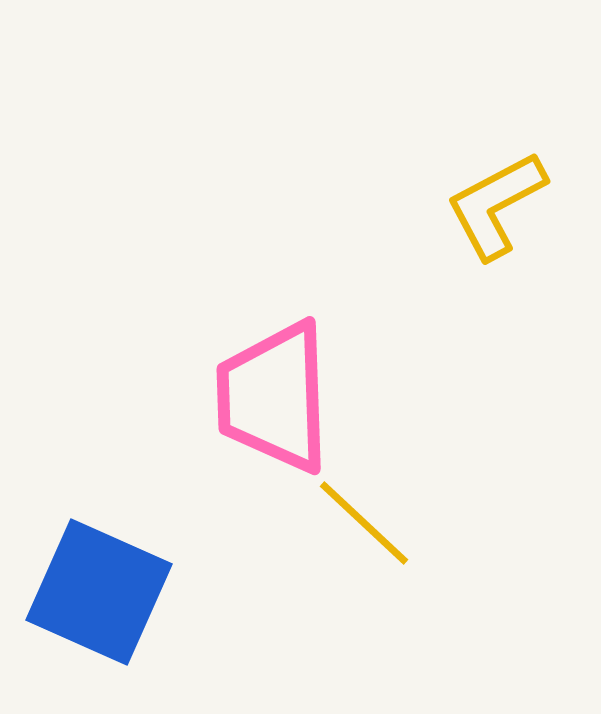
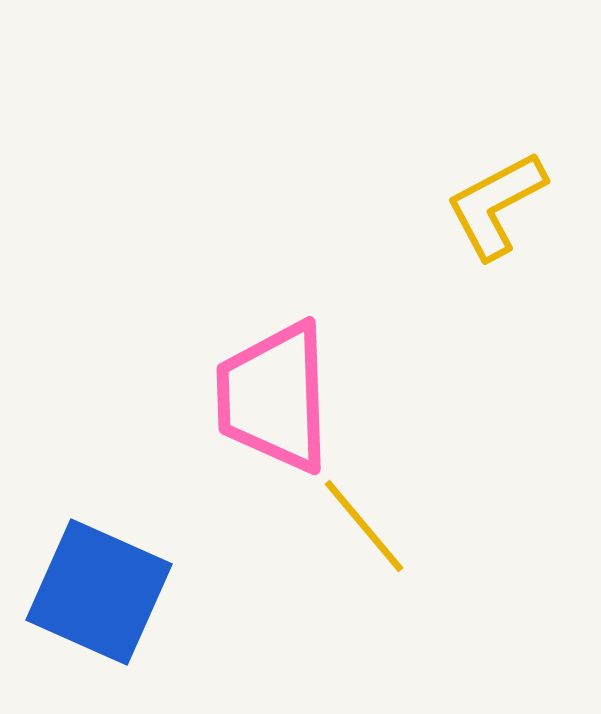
yellow line: moved 3 px down; rotated 7 degrees clockwise
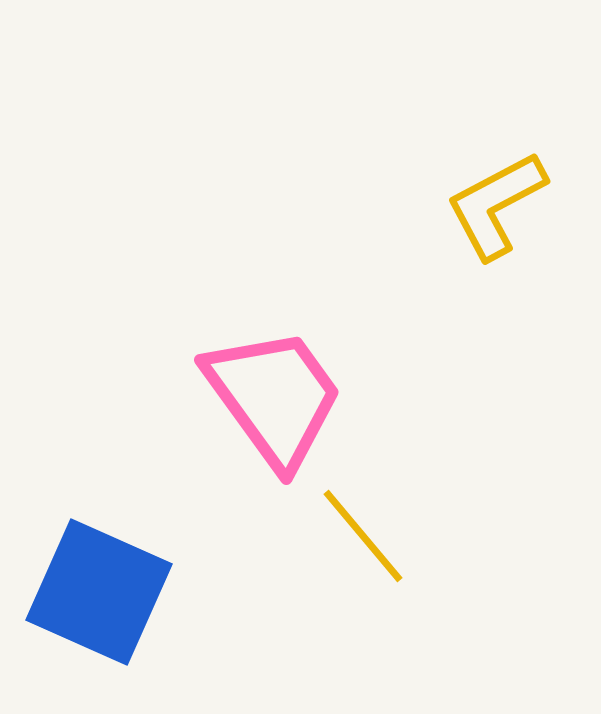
pink trapezoid: rotated 146 degrees clockwise
yellow line: moved 1 px left, 10 px down
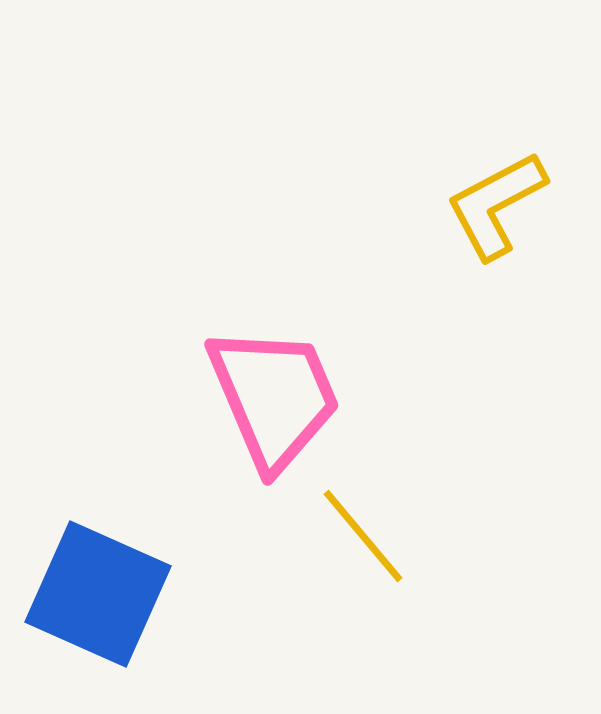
pink trapezoid: rotated 13 degrees clockwise
blue square: moved 1 px left, 2 px down
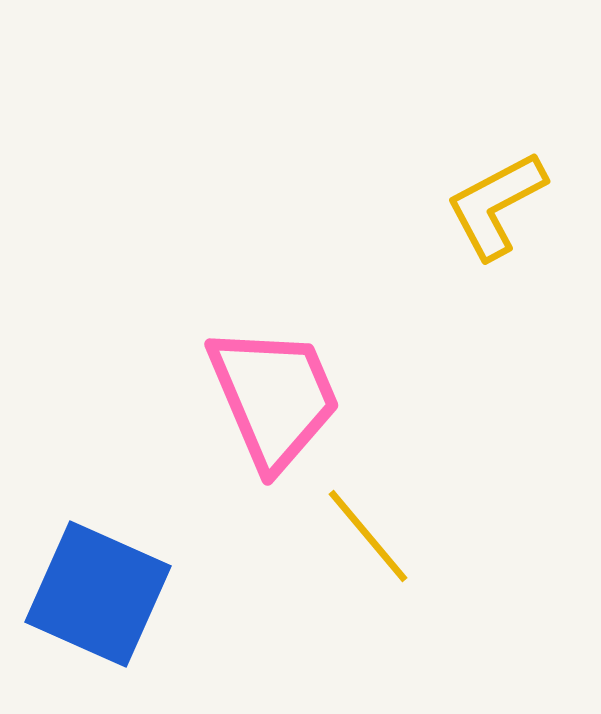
yellow line: moved 5 px right
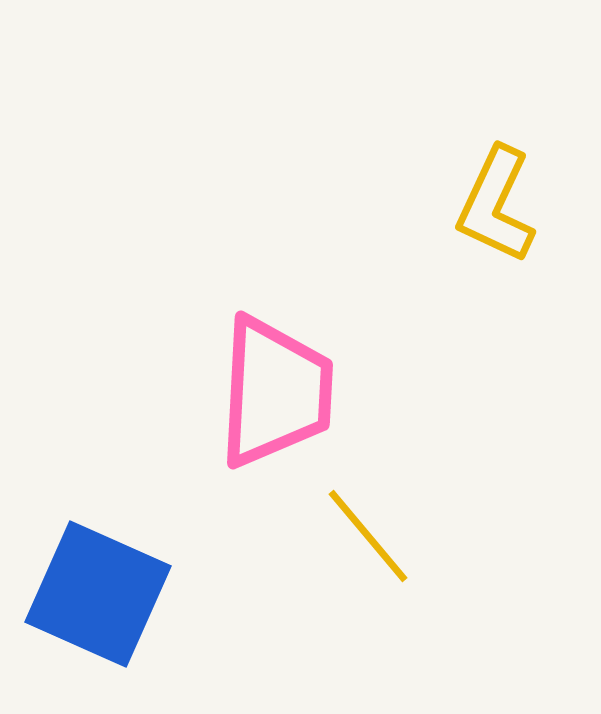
yellow L-shape: rotated 37 degrees counterclockwise
pink trapezoid: moved 1 px right, 5 px up; rotated 26 degrees clockwise
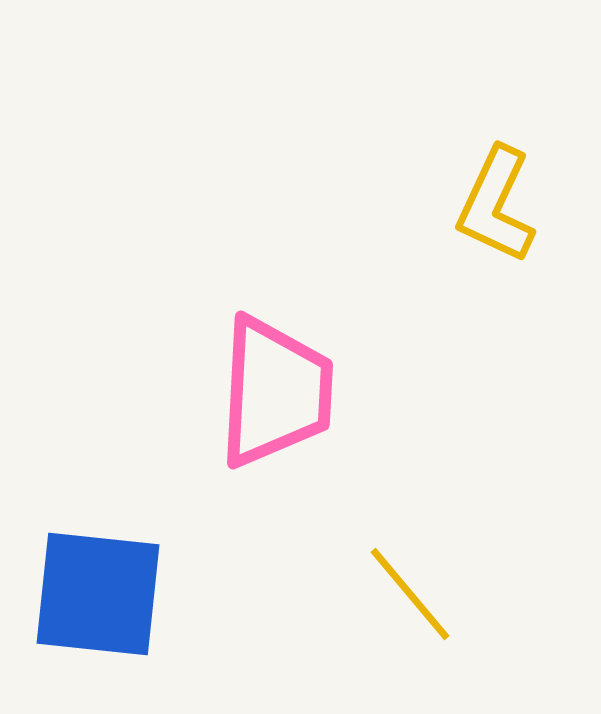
yellow line: moved 42 px right, 58 px down
blue square: rotated 18 degrees counterclockwise
